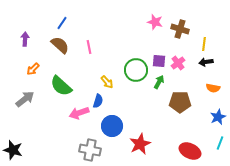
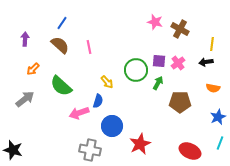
brown cross: rotated 12 degrees clockwise
yellow line: moved 8 px right
green arrow: moved 1 px left, 1 px down
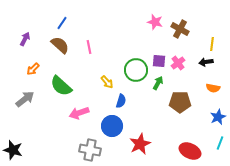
purple arrow: rotated 24 degrees clockwise
blue semicircle: moved 23 px right
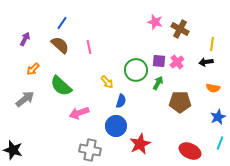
pink cross: moved 1 px left, 1 px up
blue circle: moved 4 px right
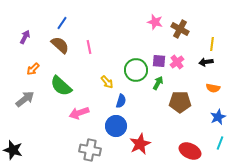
purple arrow: moved 2 px up
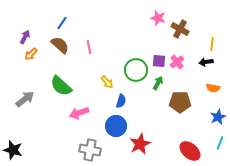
pink star: moved 3 px right, 4 px up
orange arrow: moved 2 px left, 15 px up
red ellipse: rotated 15 degrees clockwise
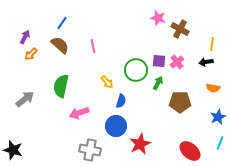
pink line: moved 4 px right, 1 px up
green semicircle: rotated 60 degrees clockwise
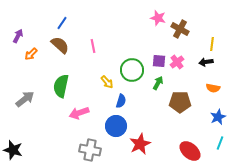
purple arrow: moved 7 px left, 1 px up
green circle: moved 4 px left
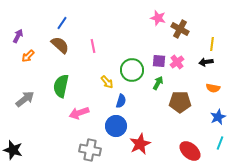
orange arrow: moved 3 px left, 2 px down
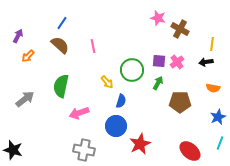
gray cross: moved 6 px left
